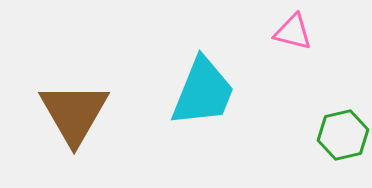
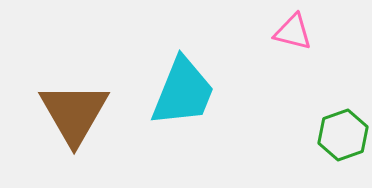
cyan trapezoid: moved 20 px left
green hexagon: rotated 6 degrees counterclockwise
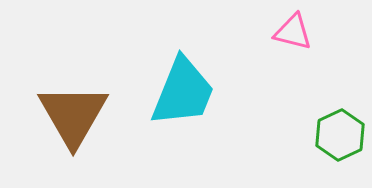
brown triangle: moved 1 px left, 2 px down
green hexagon: moved 3 px left; rotated 6 degrees counterclockwise
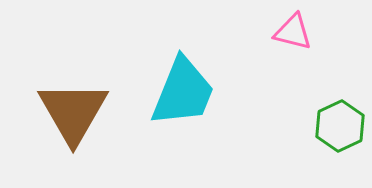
brown triangle: moved 3 px up
green hexagon: moved 9 px up
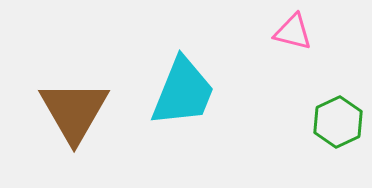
brown triangle: moved 1 px right, 1 px up
green hexagon: moved 2 px left, 4 px up
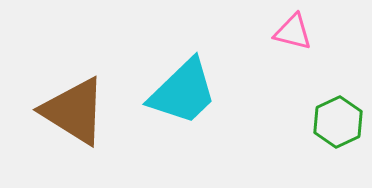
cyan trapezoid: rotated 24 degrees clockwise
brown triangle: rotated 28 degrees counterclockwise
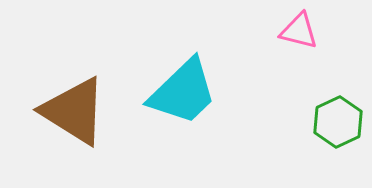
pink triangle: moved 6 px right, 1 px up
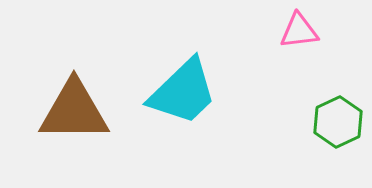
pink triangle: rotated 21 degrees counterclockwise
brown triangle: rotated 32 degrees counterclockwise
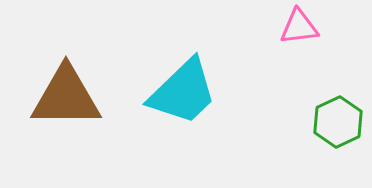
pink triangle: moved 4 px up
brown triangle: moved 8 px left, 14 px up
